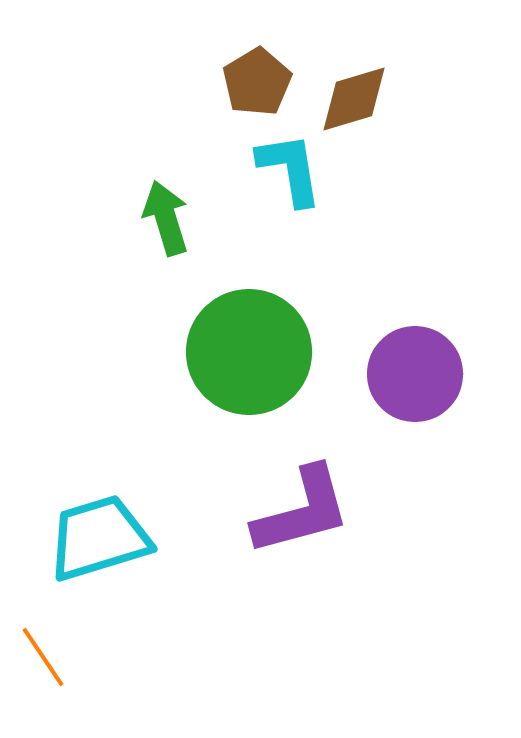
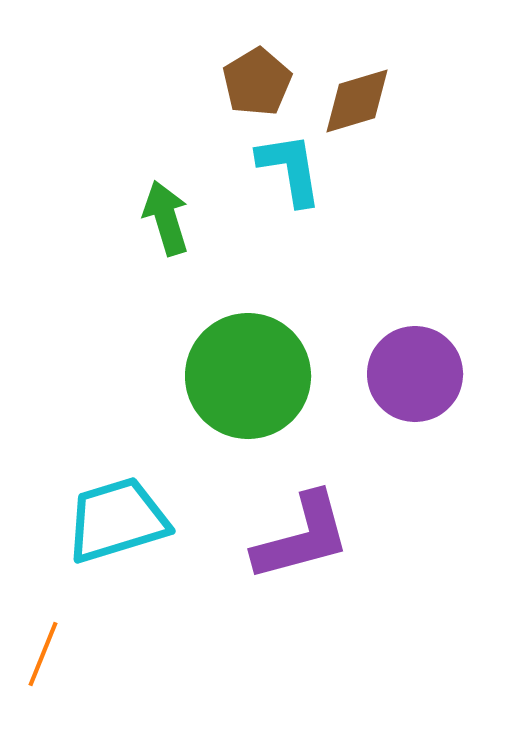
brown diamond: moved 3 px right, 2 px down
green circle: moved 1 px left, 24 px down
purple L-shape: moved 26 px down
cyan trapezoid: moved 18 px right, 18 px up
orange line: moved 3 px up; rotated 56 degrees clockwise
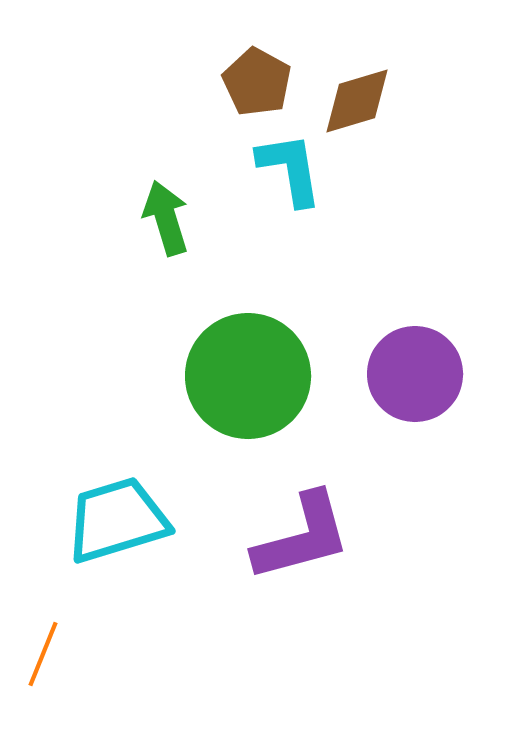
brown pentagon: rotated 12 degrees counterclockwise
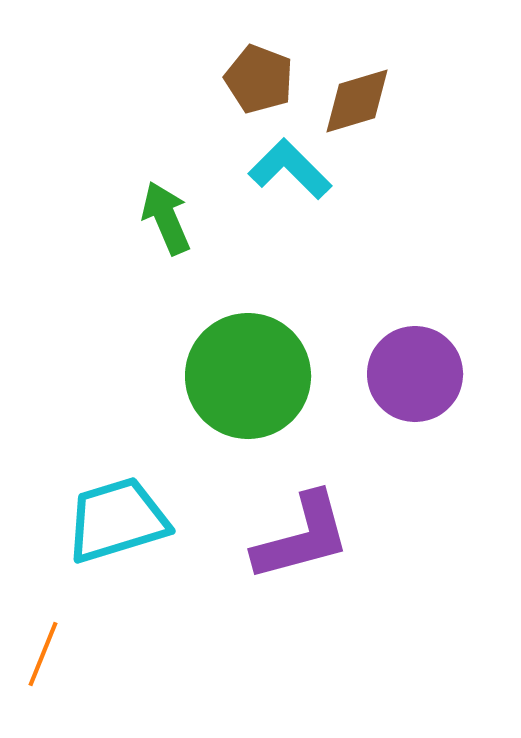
brown pentagon: moved 2 px right, 3 px up; rotated 8 degrees counterclockwise
cyan L-shape: rotated 36 degrees counterclockwise
green arrow: rotated 6 degrees counterclockwise
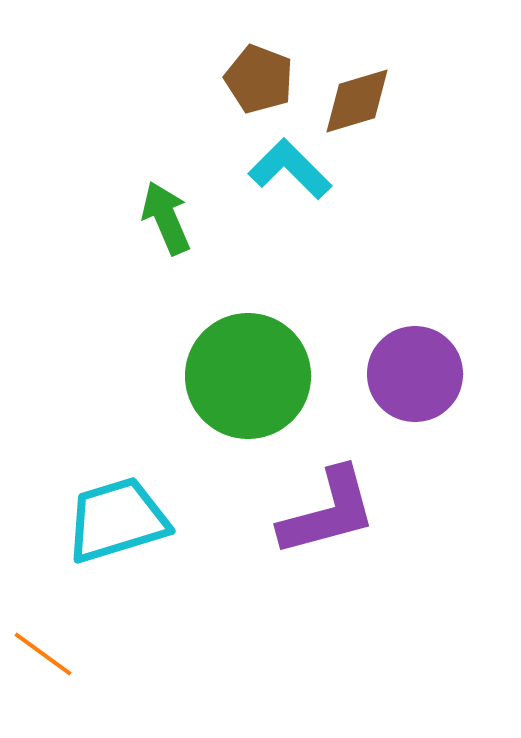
purple L-shape: moved 26 px right, 25 px up
orange line: rotated 76 degrees counterclockwise
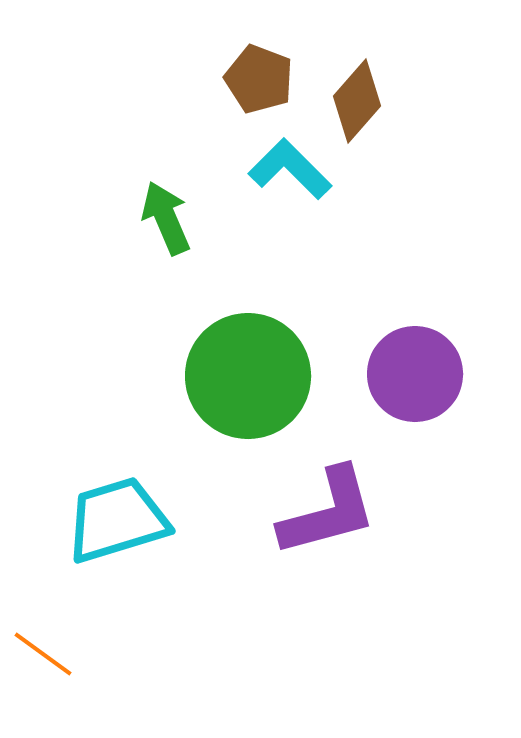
brown diamond: rotated 32 degrees counterclockwise
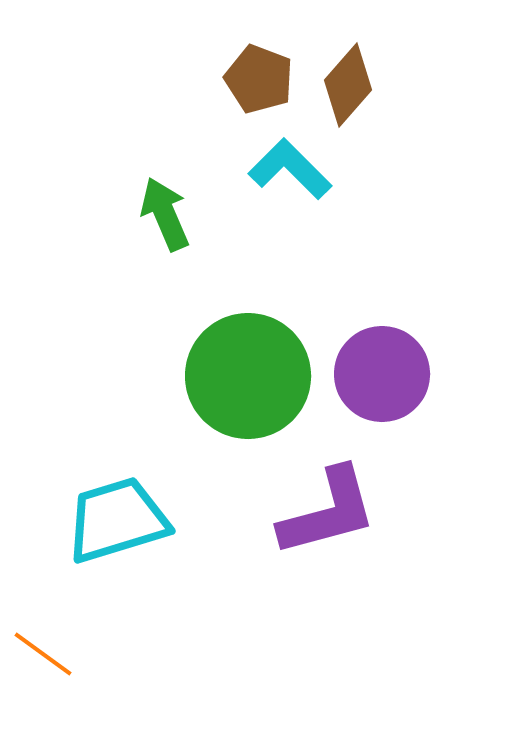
brown diamond: moved 9 px left, 16 px up
green arrow: moved 1 px left, 4 px up
purple circle: moved 33 px left
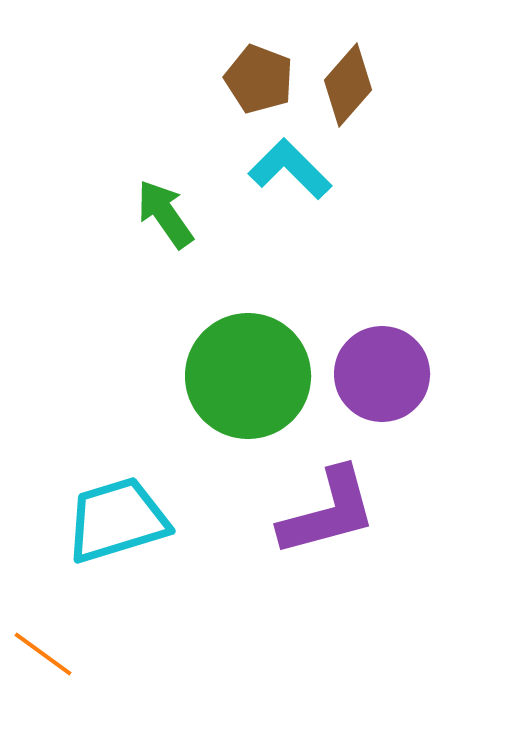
green arrow: rotated 12 degrees counterclockwise
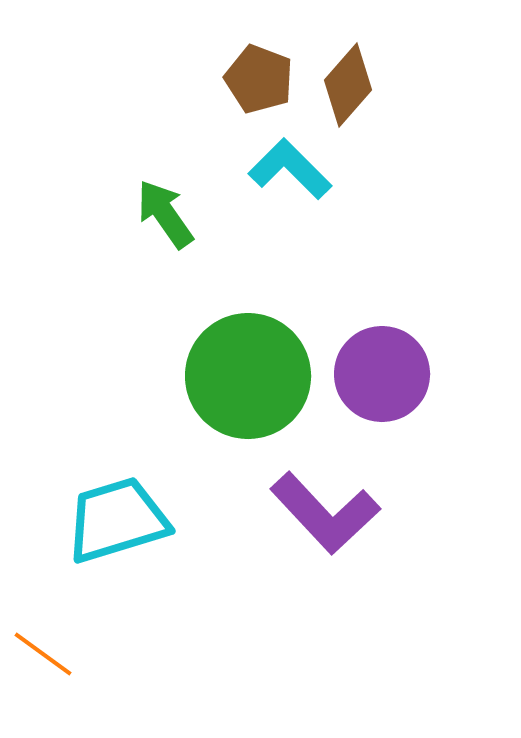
purple L-shape: moved 3 px left, 1 px down; rotated 62 degrees clockwise
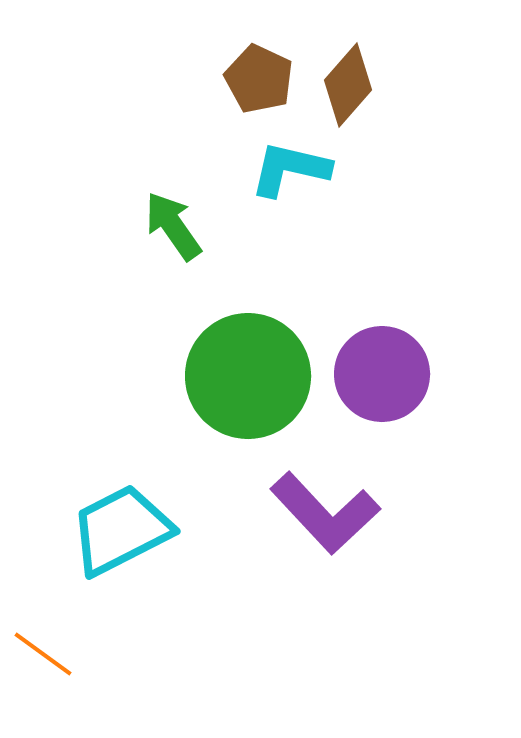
brown pentagon: rotated 4 degrees clockwise
cyan L-shape: rotated 32 degrees counterclockwise
green arrow: moved 8 px right, 12 px down
cyan trapezoid: moved 4 px right, 10 px down; rotated 10 degrees counterclockwise
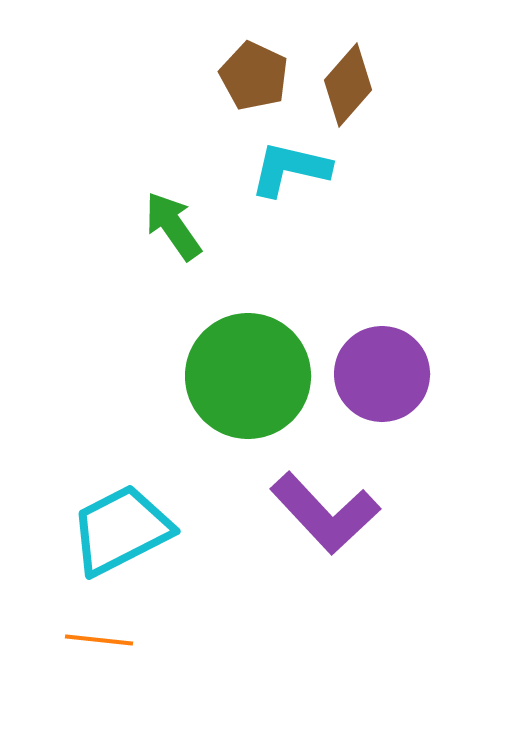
brown pentagon: moved 5 px left, 3 px up
orange line: moved 56 px right, 14 px up; rotated 30 degrees counterclockwise
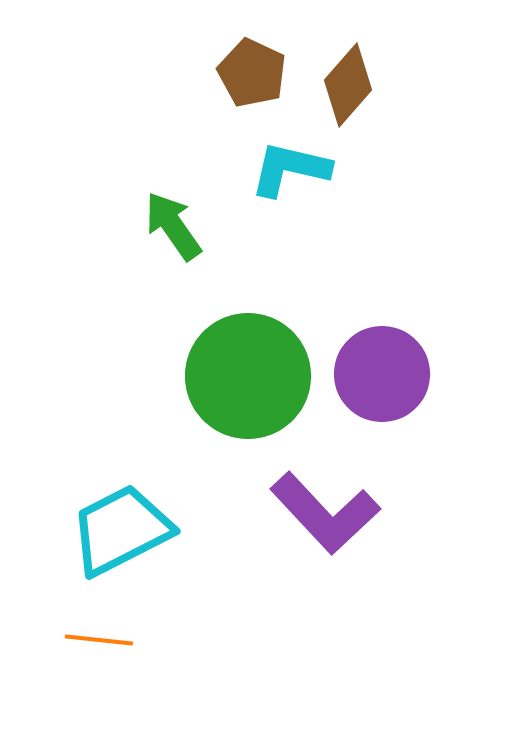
brown pentagon: moved 2 px left, 3 px up
